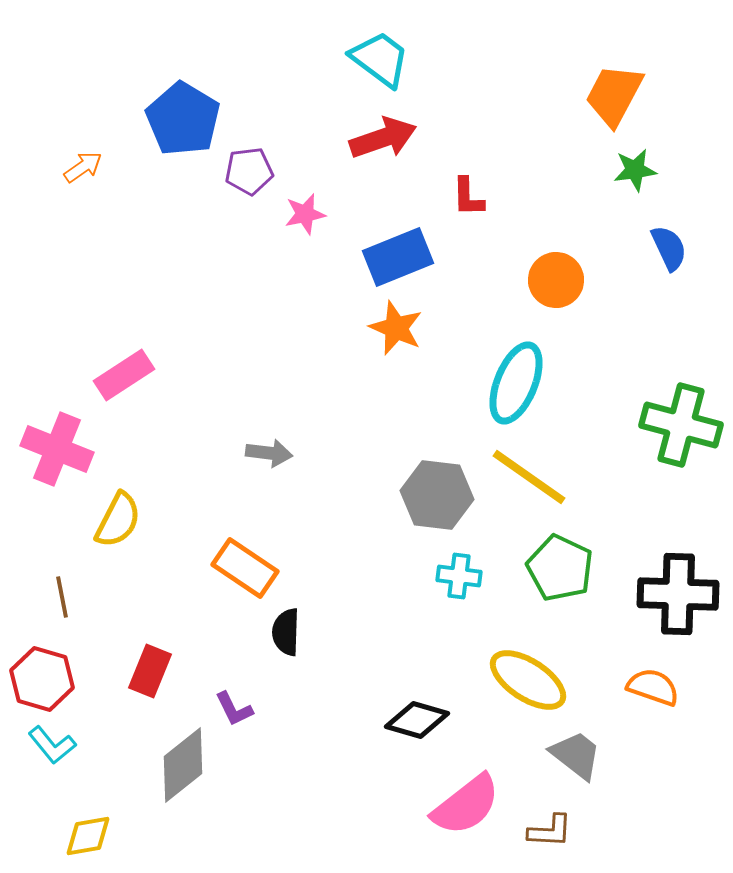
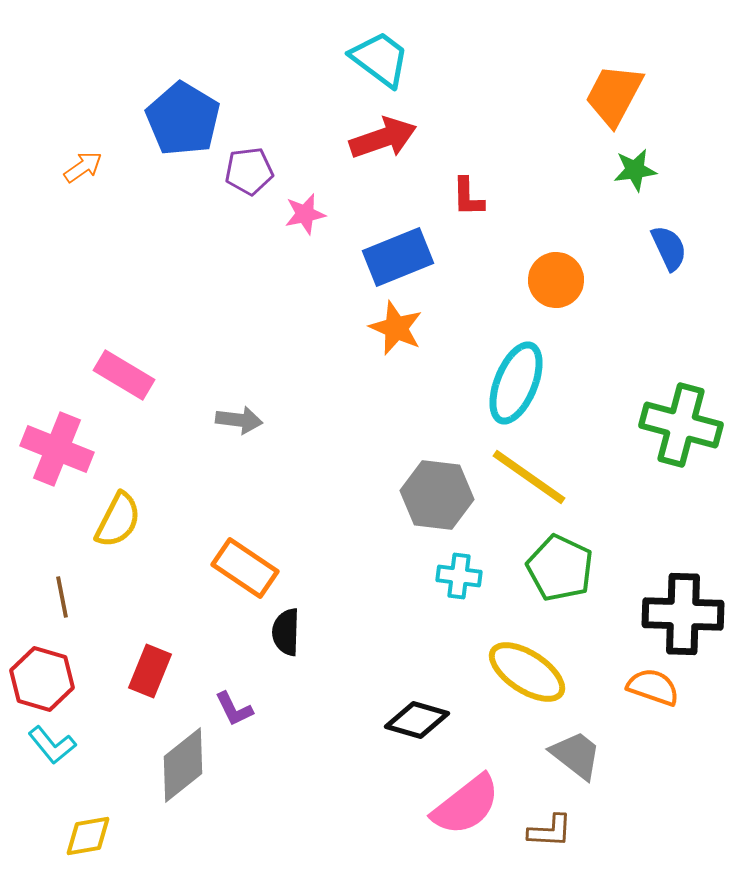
pink rectangle: rotated 64 degrees clockwise
gray arrow: moved 30 px left, 33 px up
black cross: moved 5 px right, 20 px down
yellow ellipse: moved 1 px left, 8 px up
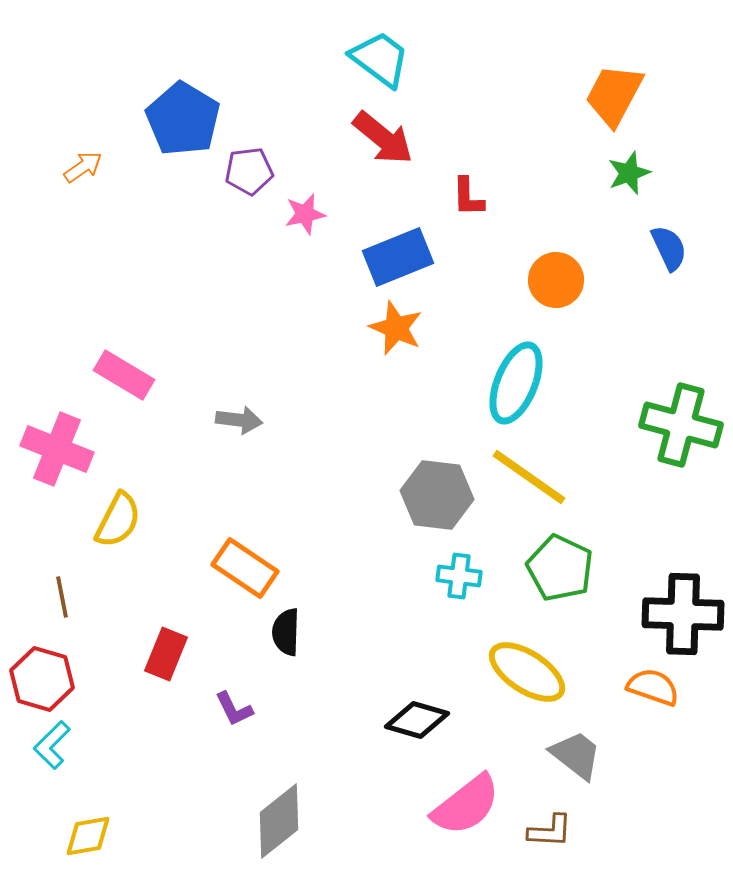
red arrow: rotated 58 degrees clockwise
green star: moved 6 px left, 3 px down; rotated 12 degrees counterclockwise
red rectangle: moved 16 px right, 17 px up
cyan L-shape: rotated 84 degrees clockwise
gray diamond: moved 96 px right, 56 px down
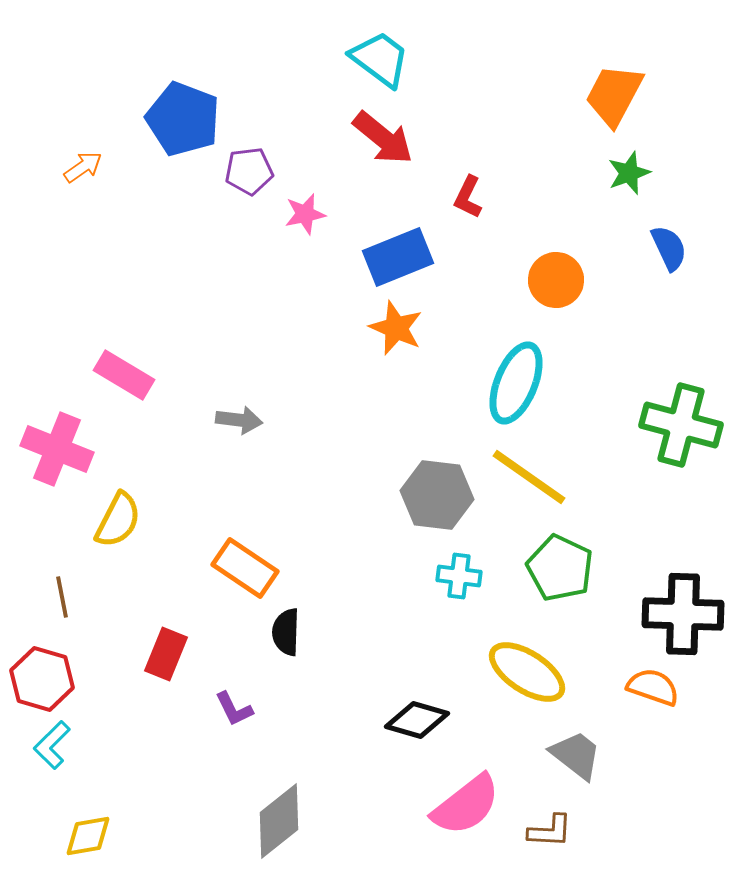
blue pentagon: rotated 10 degrees counterclockwise
red L-shape: rotated 27 degrees clockwise
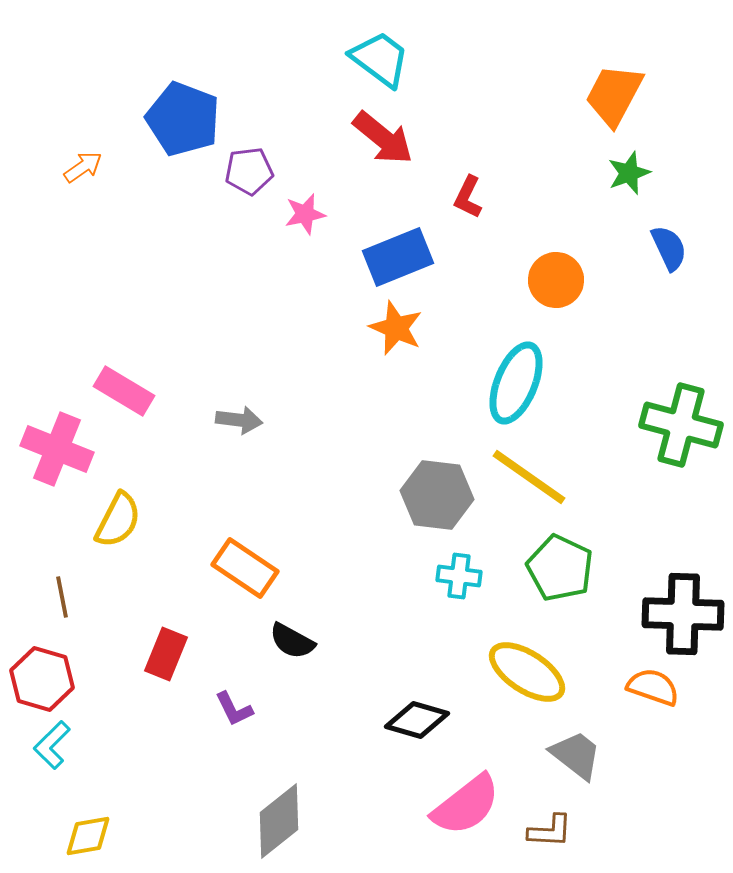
pink rectangle: moved 16 px down
black semicircle: moved 6 px right, 9 px down; rotated 63 degrees counterclockwise
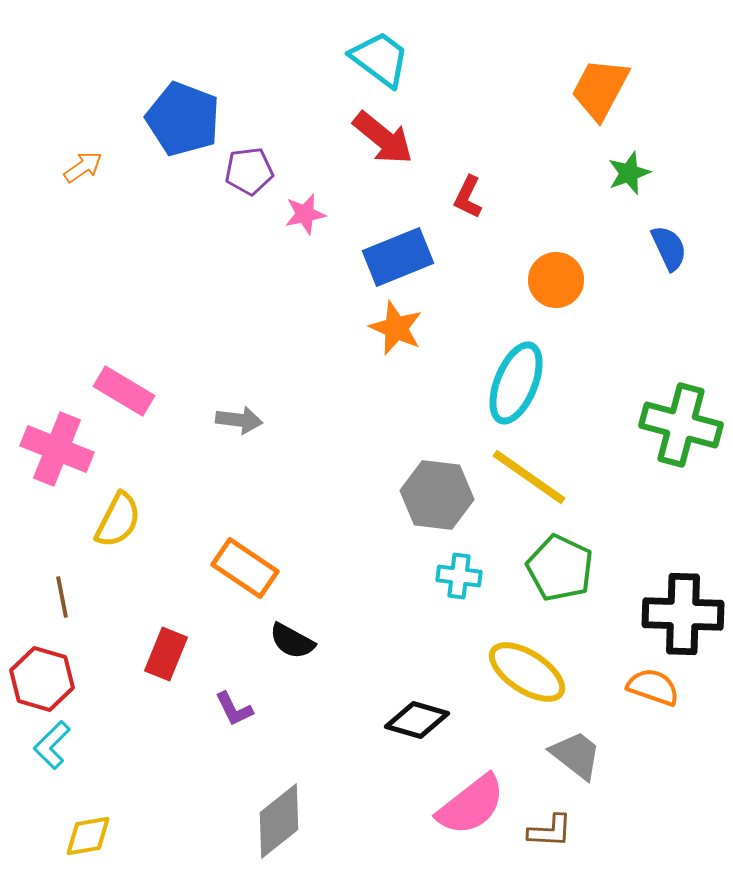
orange trapezoid: moved 14 px left, 6 px up
pink semicircle: moved 5 px right
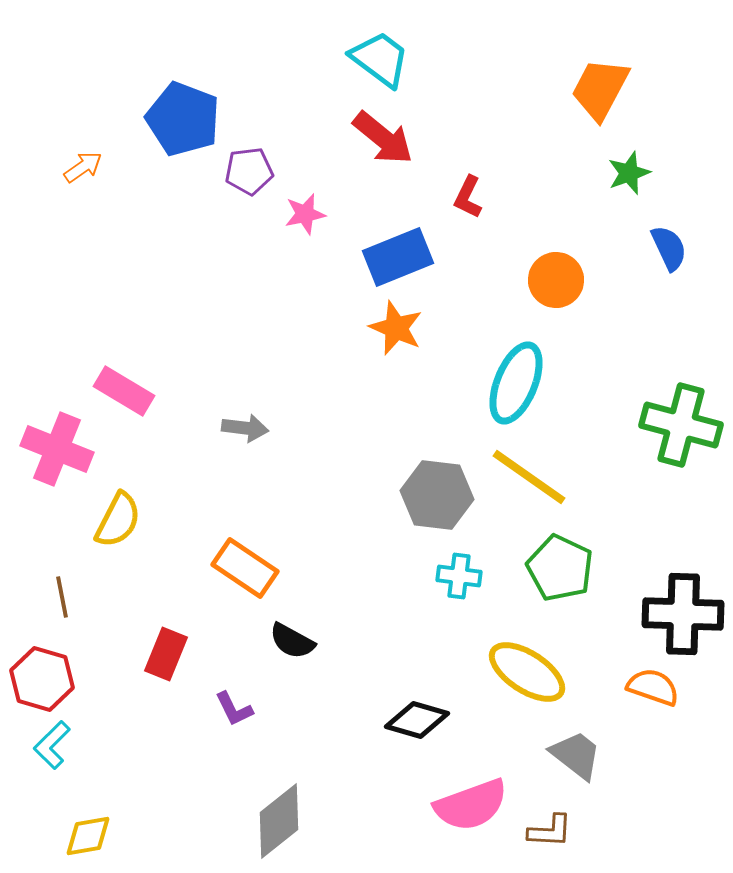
gray arrow: moved 6 px right, 8 px down
pink semicircle: rotated 18 degrees clockwise
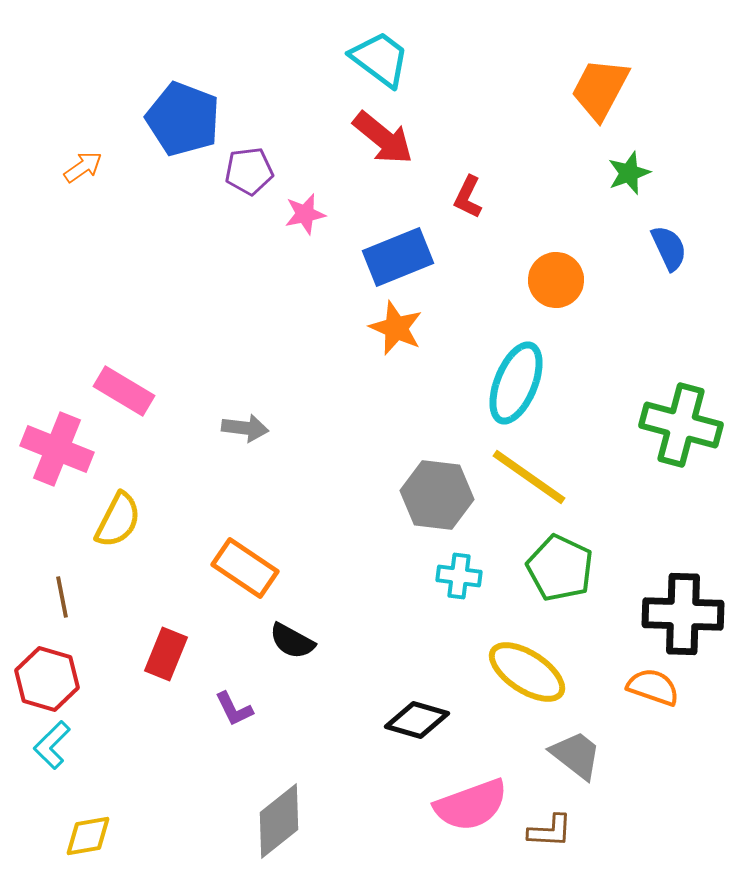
red hexagon: moved 5 px right
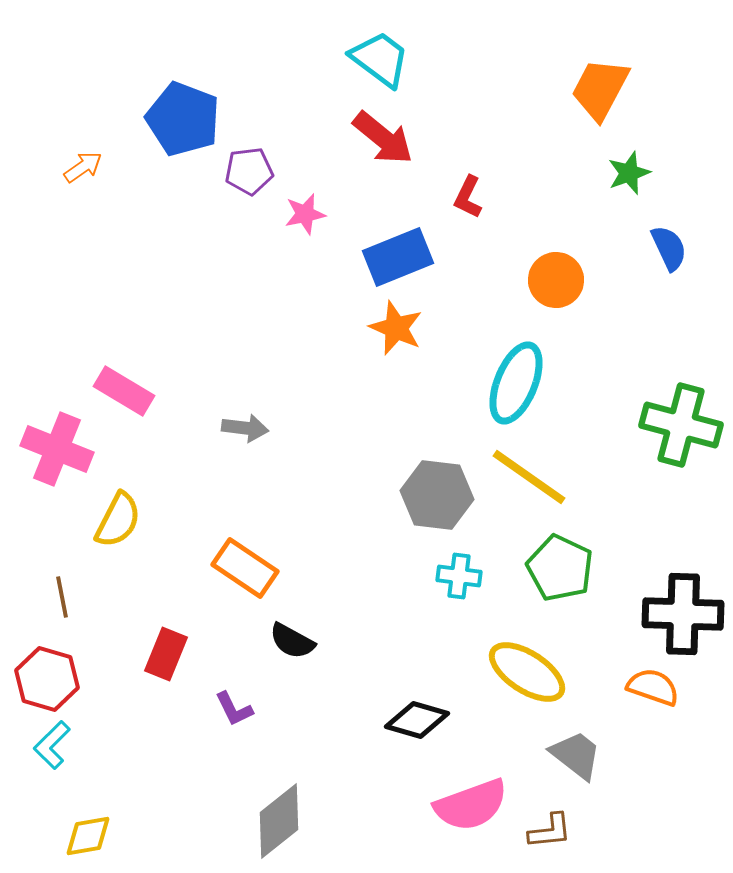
brown L-shape: rotated 9 degrees counterclockwise
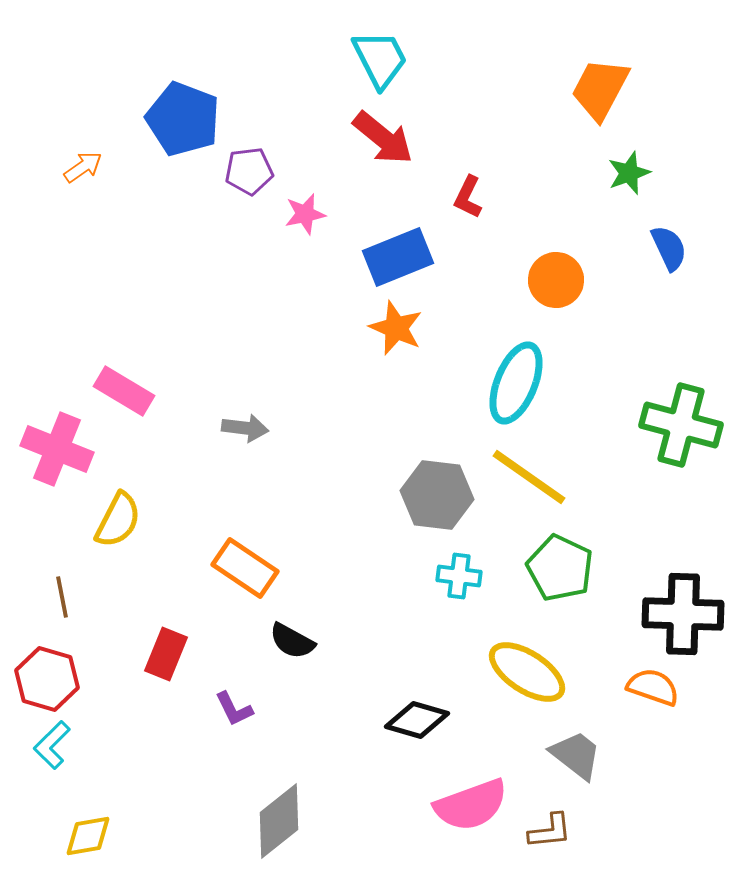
cyan trapezoid: rotated 26 degrees clockwise
